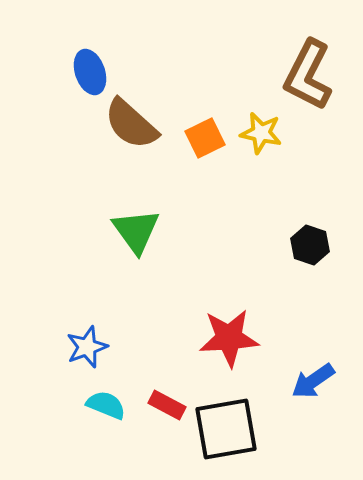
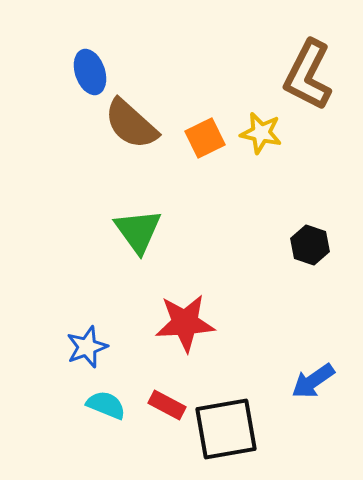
green triangle: moved 2 px right
red star: moved 44 px left, 15 px up
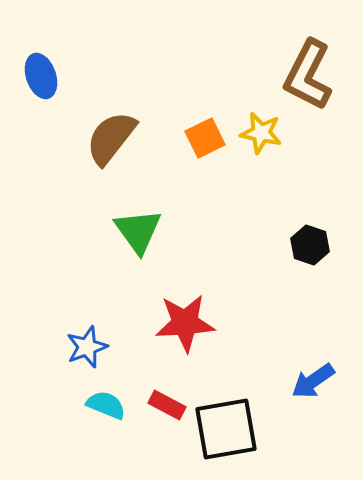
blue ellipse: moved 49 px left, 4 px down
brown semicircle: moved 20 px left, 14 px down; rotated 86 degrees clockwise
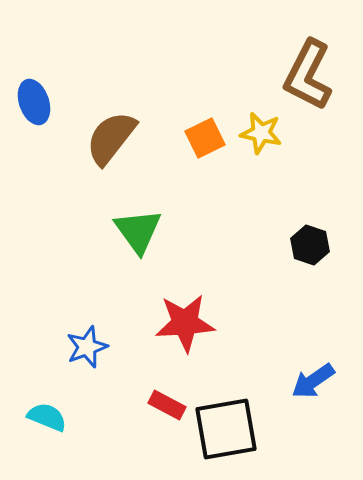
blue ellipse: moved 7 px left, 26 px down
cyan semicircle: moved 59 px left, 12 px down
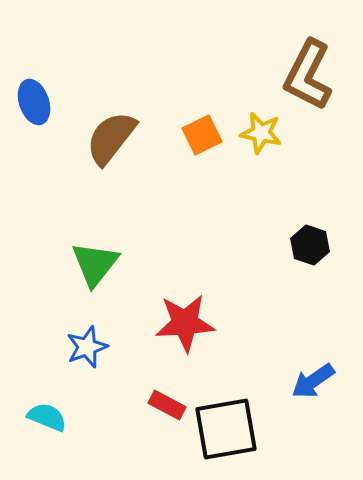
orange square: moved 3 px left, 3 px up
green triangle: moved 43 px left, 33 px down; rotated 14 degrees clockwise
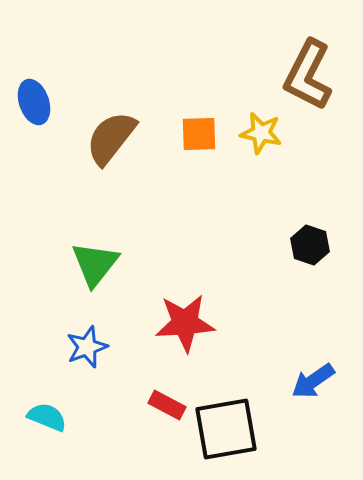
orange square: moved 3 px left, 1 px up; rotated 24 degrees clockwise
